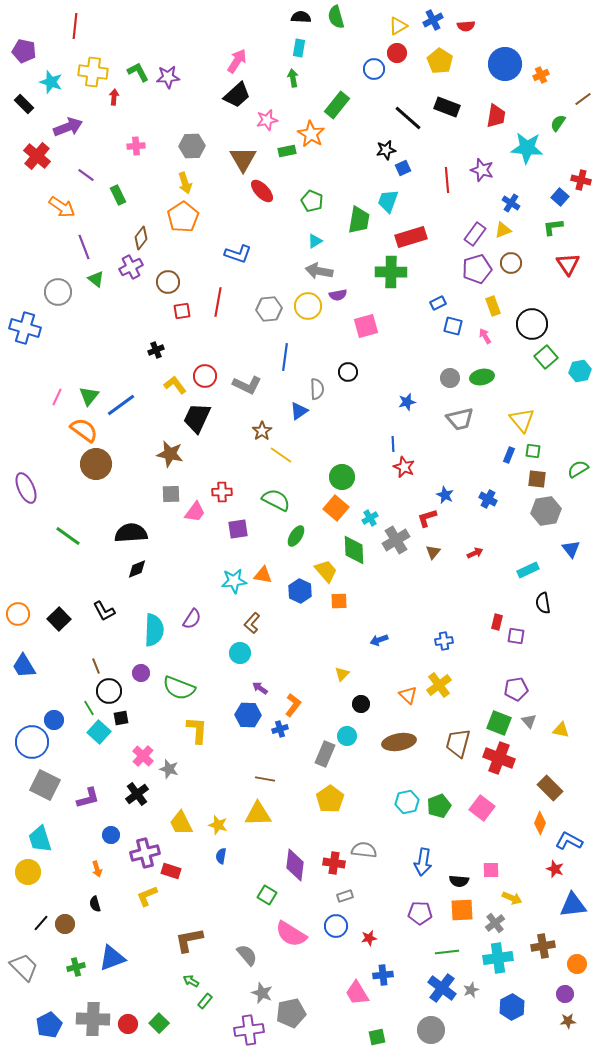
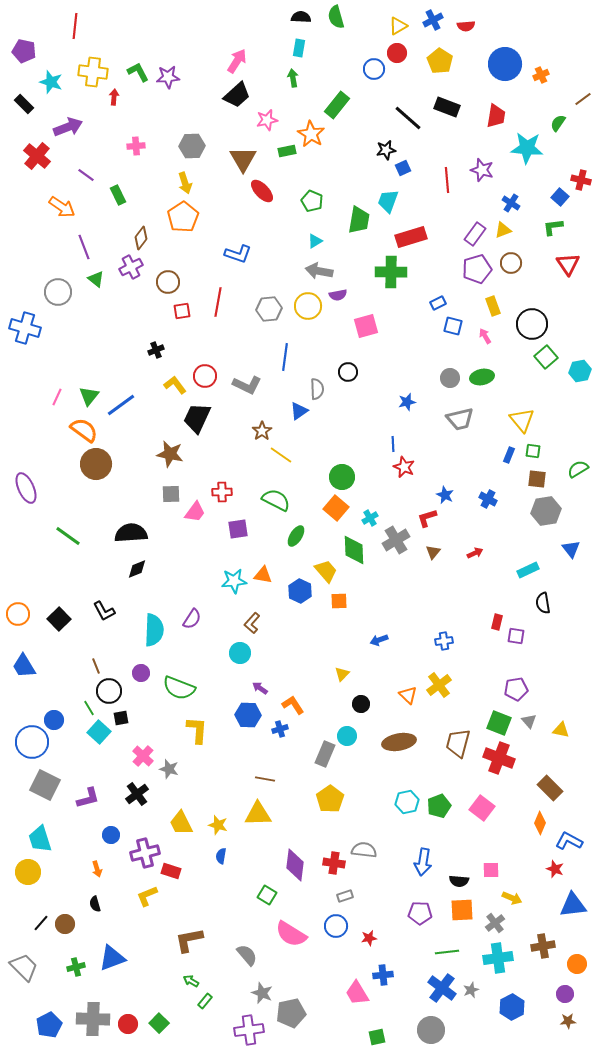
orange L-shape at (293, 705): rotated 70 degrees counterclockwise
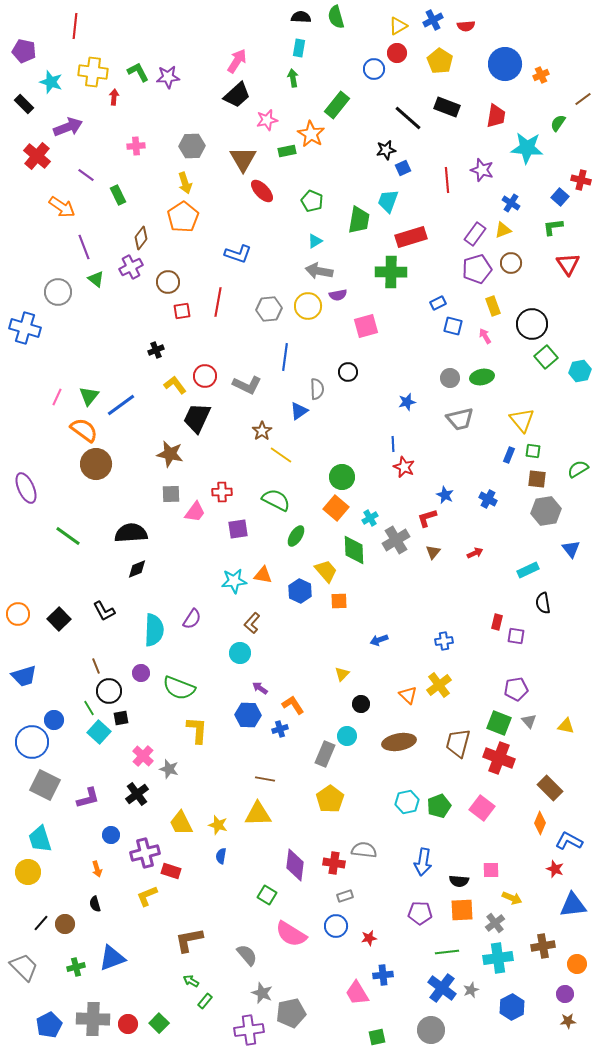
blue trapezoid at (24, 666): moved 10 px down; rotated 76 degrees counterclockwise
yellow triangle at (561, 730): moved 5 px right, 4 px up
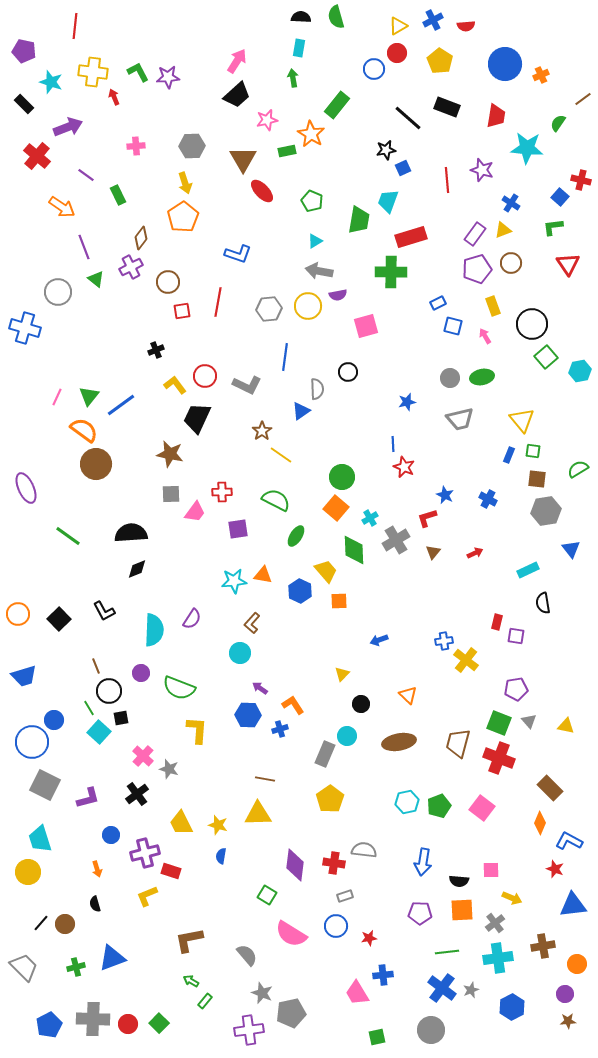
red arrow at (114, 97): rotated 28 degrees counterclockwise
blue triangle at (299, 411): moved 2 px right
yellow cross at (439, 685): moved 27 px right, 25 px up; rotated 15 degrees counterclockwise
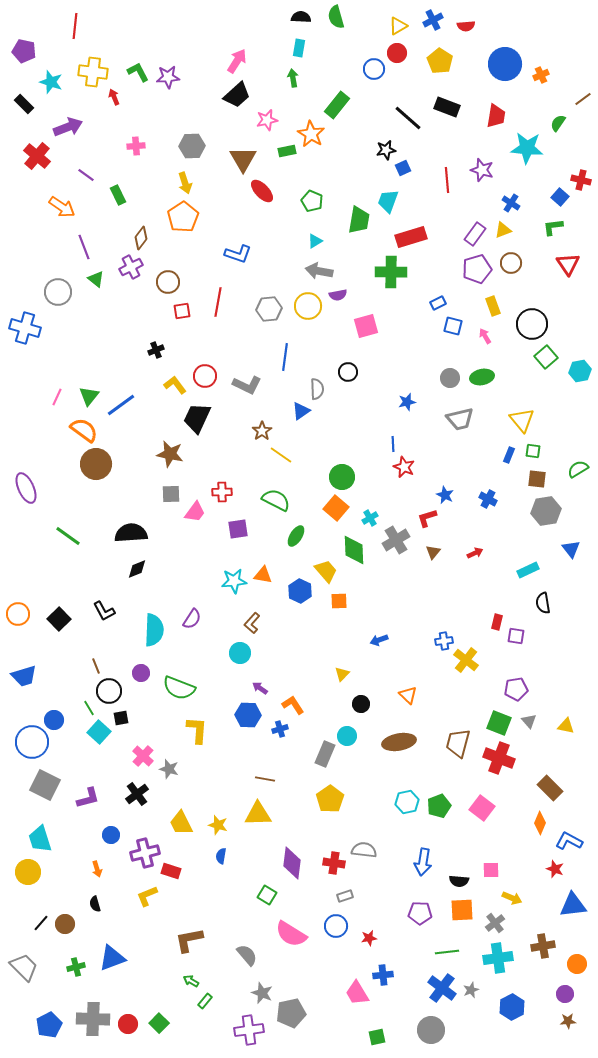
purple diamond at (295, 865): moved 3 px left, 2 px up
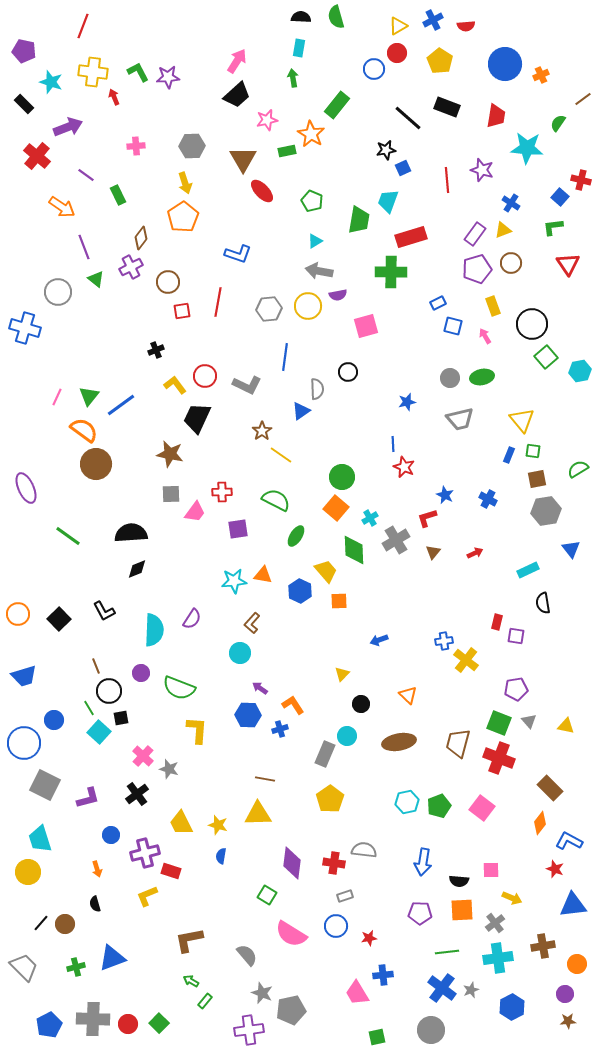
red line at (75, 26): moved 8 px right; rotated 15 degrees clockwise
brown square at (537, 479): rotated 18 degrees counterclockwise
blue circle at (32, 742): moved 8 px left, 1 px down
orange diamond at (540, 823): rotated 15 degrees clockwise
gray pentagon at (291, 1013): moved 3 px up
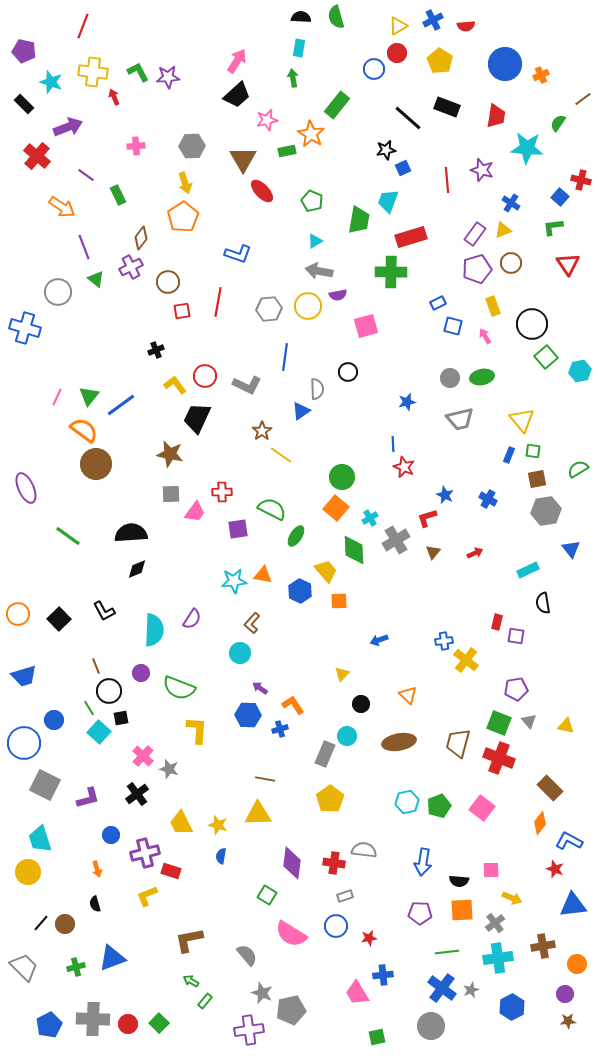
green semicircle at (276, 500): moved 4 px left, 9 px down
gray circle at (431, 1030): moved 4 px up
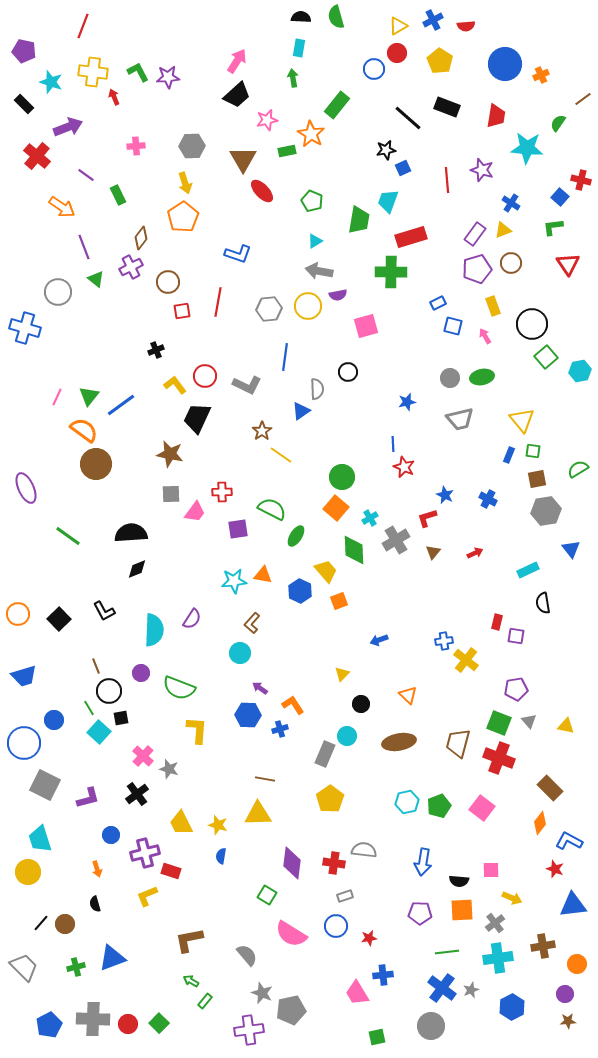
orange square at (339, 601): rotated 18 degrees counterclockwise
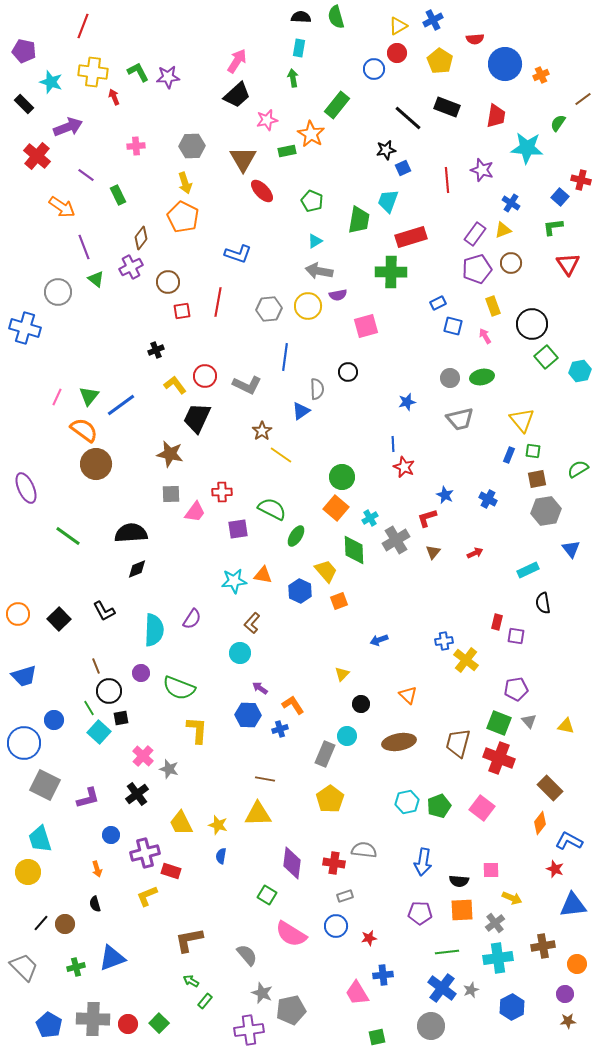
red semicircle at (466, 26): moved 9 px right, 13 px down
orange pentagon at (183, 217): rotated 12 degrees counterclockwise
blue pentagon at (49, 1025): rotated 15 degrees counterclockwise
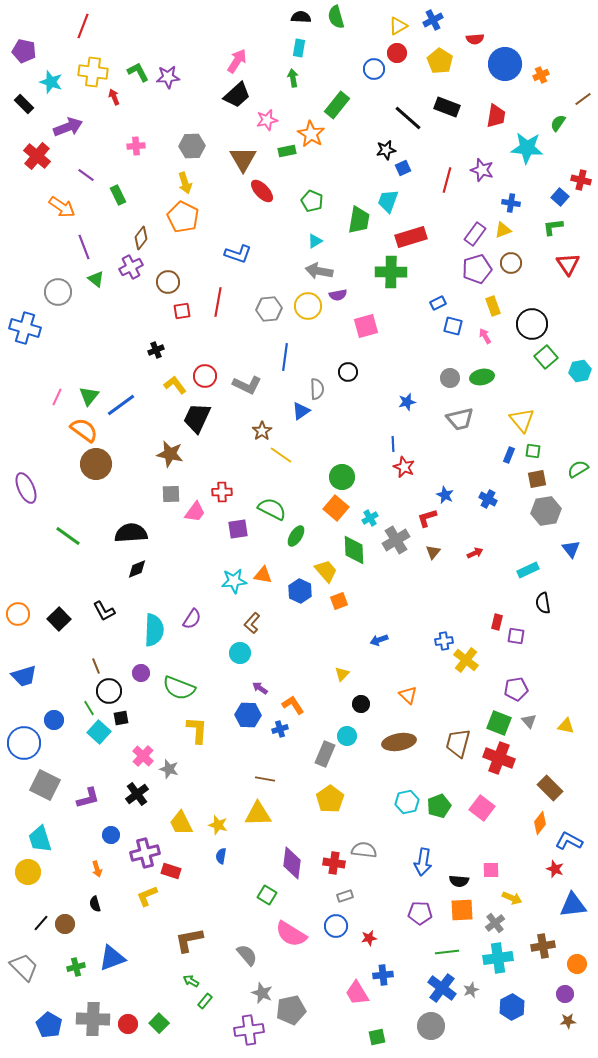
red line at (447, 180): rotated 20 degrees clockwise
blue cross at (511, 203): rotated 24 degrees counterclockwise
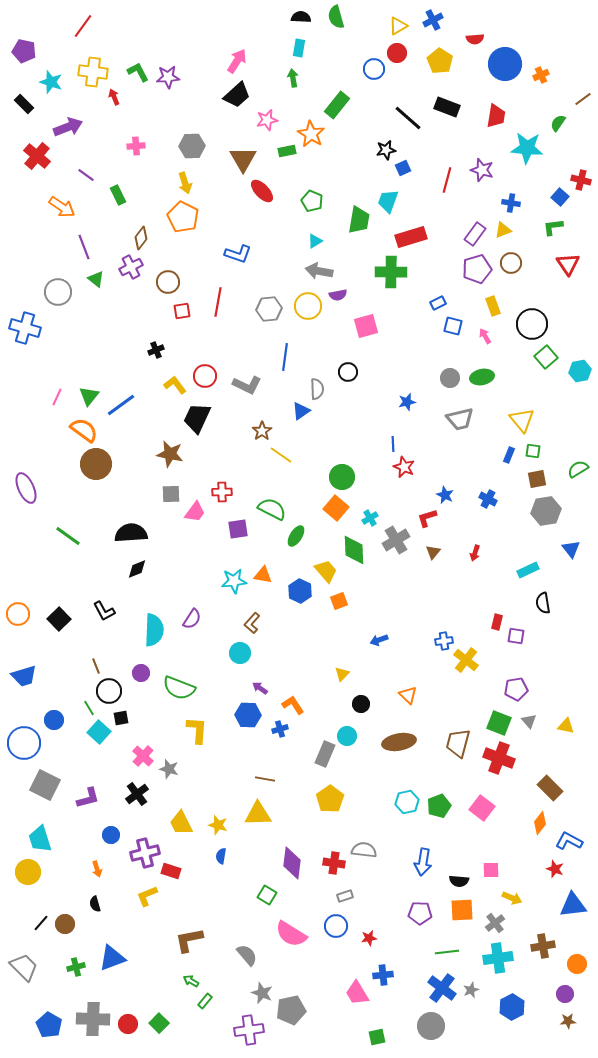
red line at (83, 26): rotated 15 degrees clockwise
red arrow at (475, 553): rotated 133 degrees clockwise
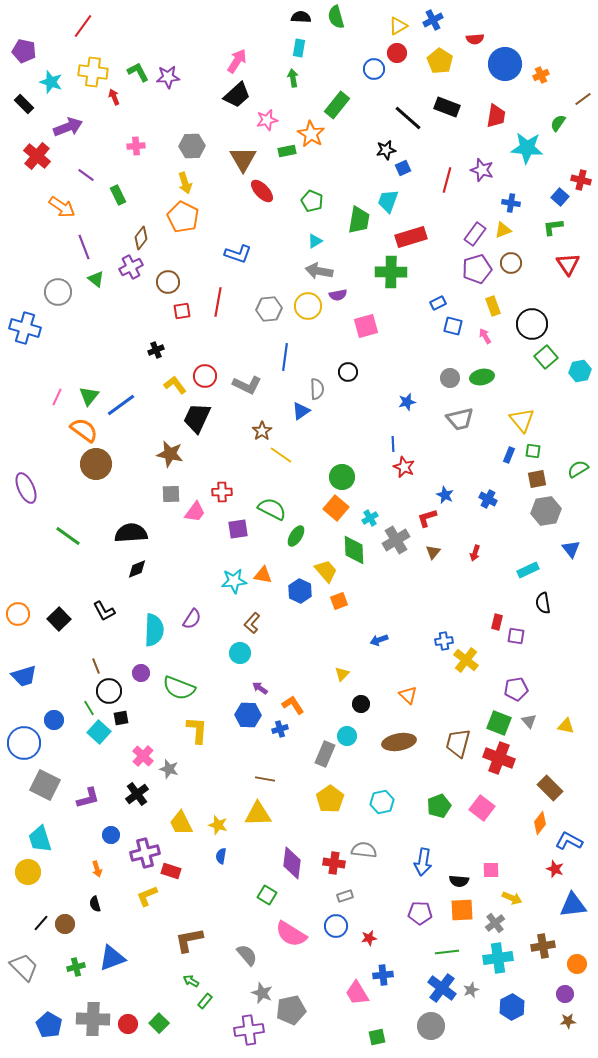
cyan hexagon at (407, 802): moved 25 px left
